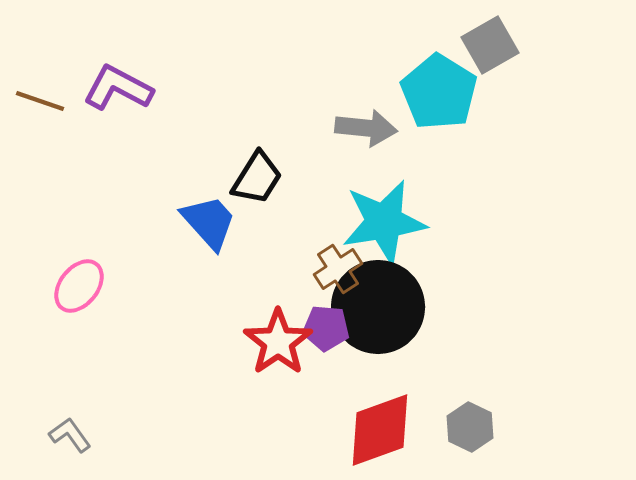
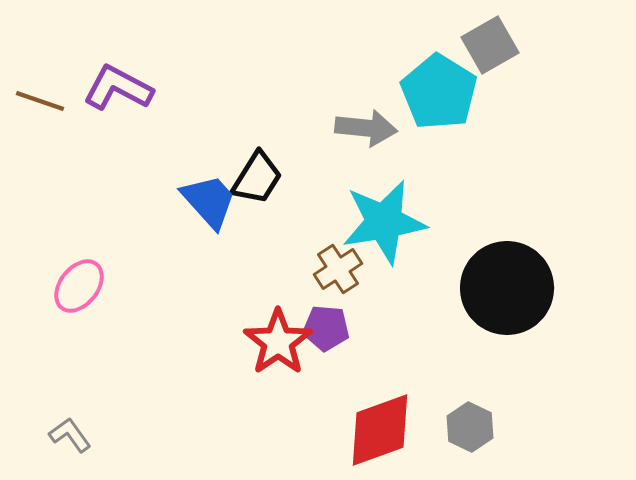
blue trapezoid: moved 21 px up
black circle: moved 129 px right, 19 px up
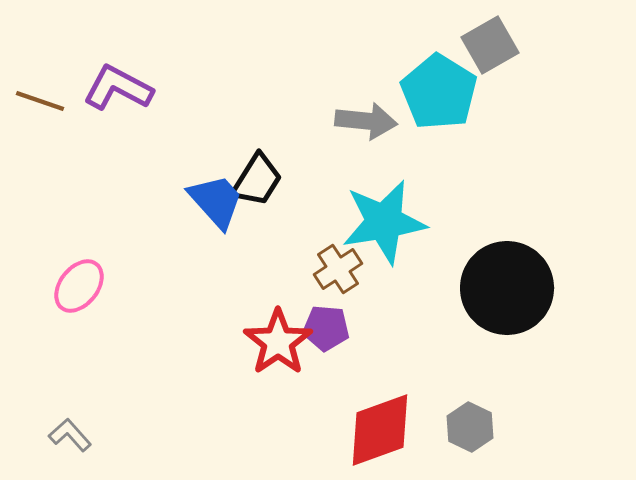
gray arrow: moved 7 px up
black trapezoid: moved 2 px down
blue trapezoid: moved 7 px right
gray L-shape: rotated 6 degrees counterclockwise
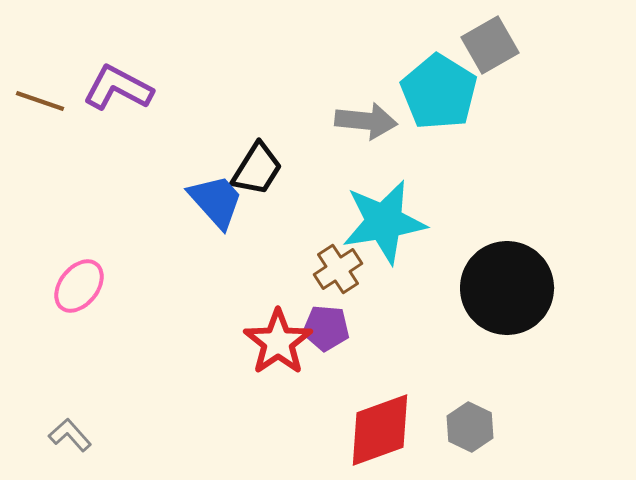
black trapezoid: moved 11 px up
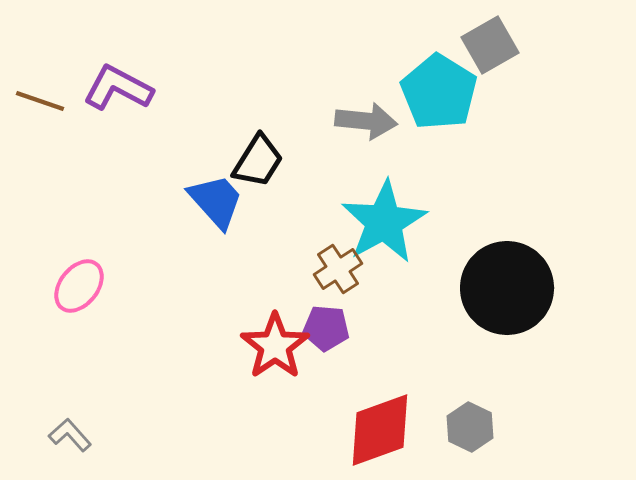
black trapezoid: moved 1 px right, 8 px up
cyan star: rotated 20 degrees counterclockwise
red star: moved 3 px left, 4 px down
